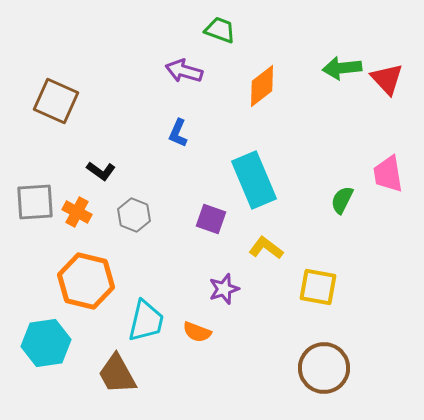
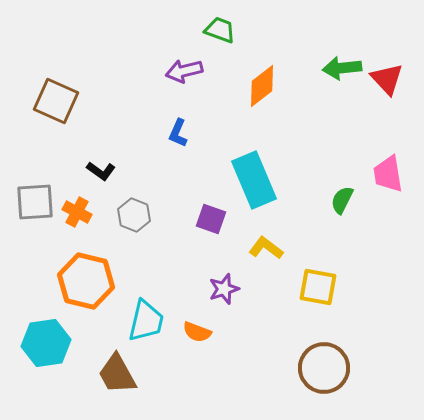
purple arrow: rotated 30 degrees counterclockwise
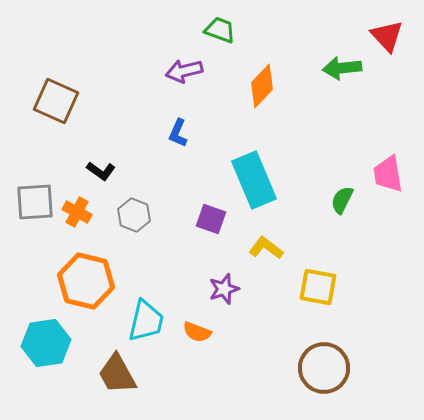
red triangle: moved 43 px up
orange diamond: rotated 9 degrees counterclockwise
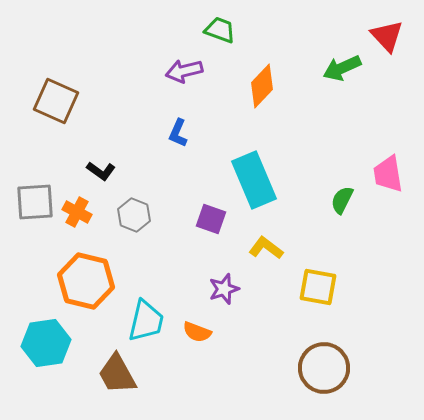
green arrow: rotated 18 degrees counterclockwise
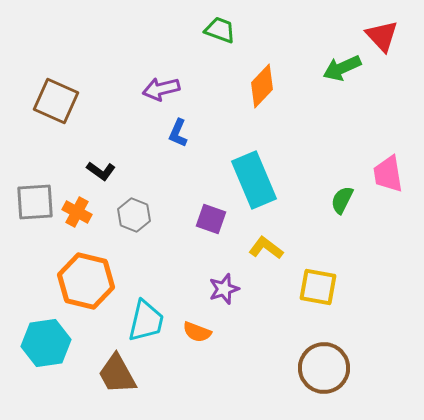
red triangle: moved 5 px left
purple arrow: moved 23 px left, 18 px down
